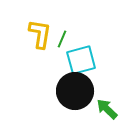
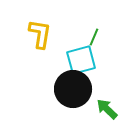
green line: moved 32 px right, 2 px up
black circle: moved 2 px left, 2 px up
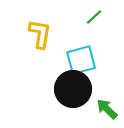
green line: moved 20 px up; rotated 24 degrees clockwise
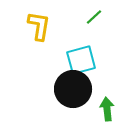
yellow L-shape: moved 1 px left, 8 px up
green arrow: rotated 40 degrees clockwise
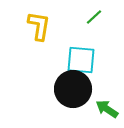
cyan square: rotated 20 degrees clockwise
green arrow: rotated 50 degrees counterclockwise
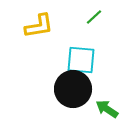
yellow L-shape: rotated 72 degrees clockwise
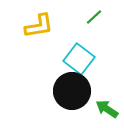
cyan square: moved 2 px left, 1 px up; rotated 32 degrees clockwise
black circle: moved 1 px left, 2 px down
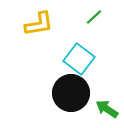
yellow L-shape: moved 2 px up
black circle: moved 1 px left, 2 px down
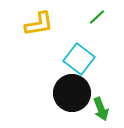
green line: moved 3 px right
black circle: moved 1 px right
green arrow: moved 6 px left; rotated 145 degrees counterclockwise
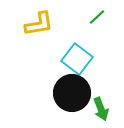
cyan square: moved 2 px left
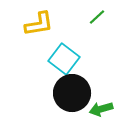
cyan square: moved 13 px left
green arrow: rotated 95 degrees clockwise
